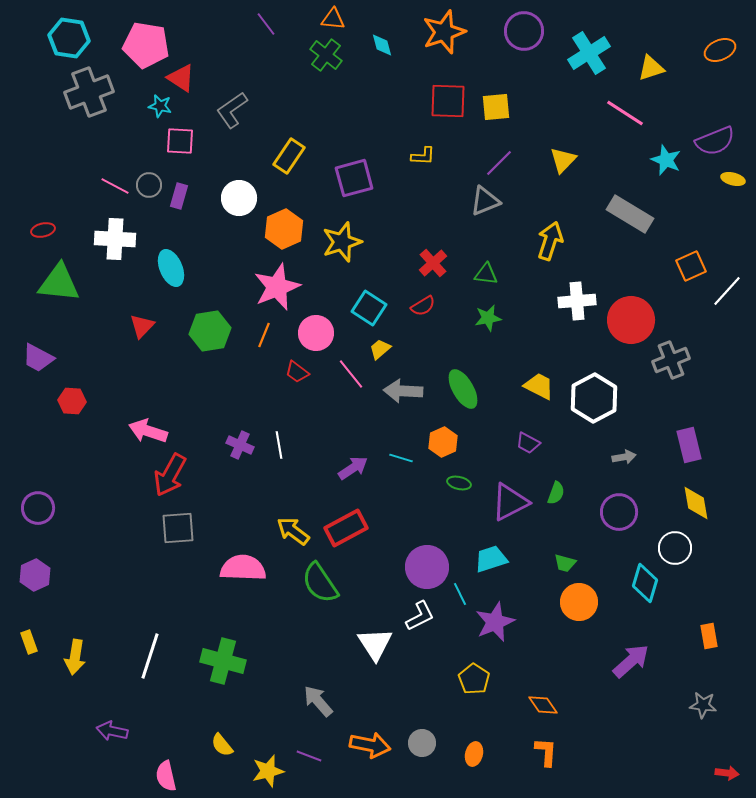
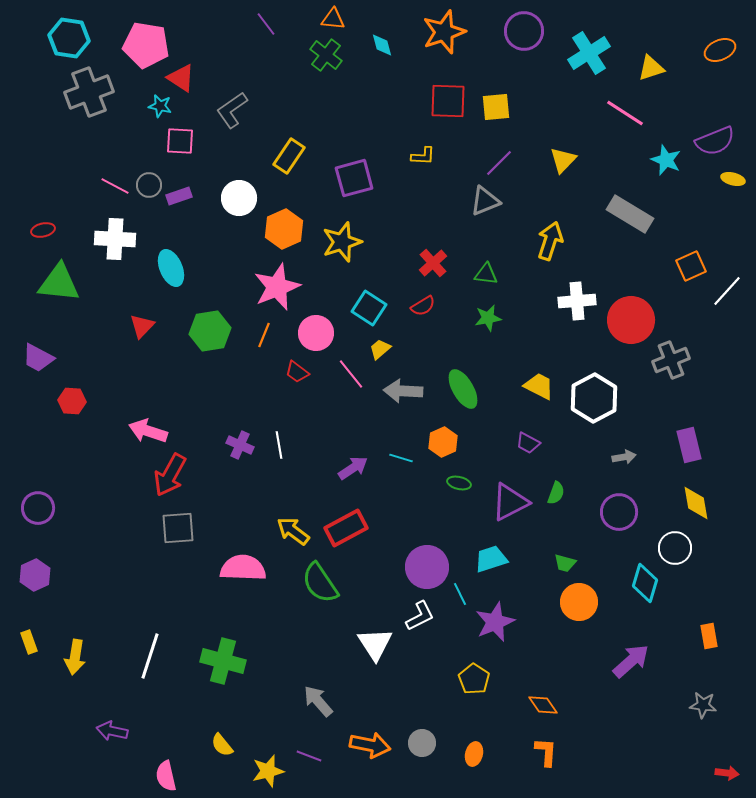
purple rectangle at (179, 196): rotated 55 degrees clockwise
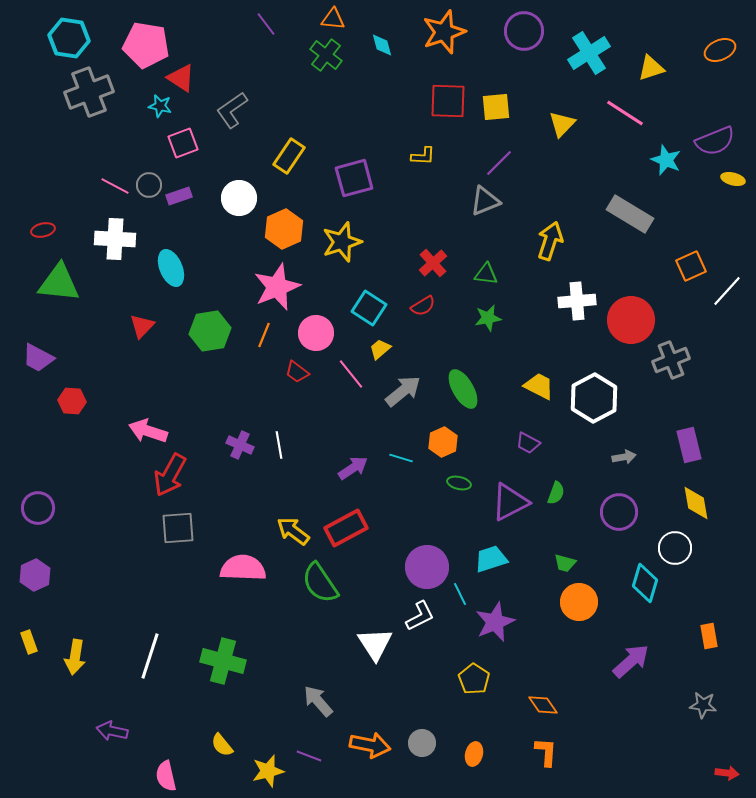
pink square at (180, 141): moved 3 px right, 2 px down; rotated 24 degrees counterclockwise
yellow triangle at (563, 160): moved 1 px left, 36 px up
gray arrow at (403, 391): rotated 138 degrees clockwise
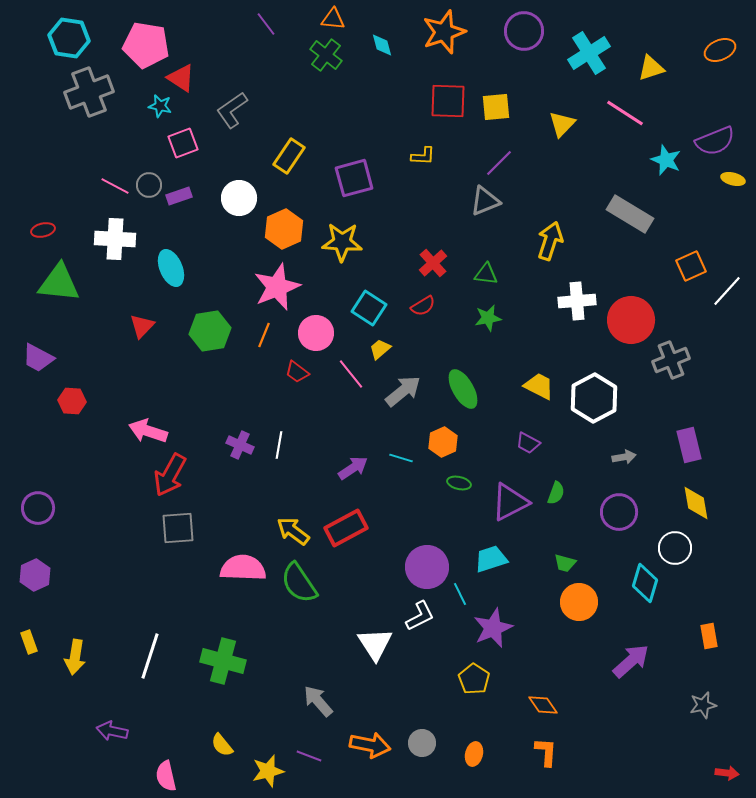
yellow star at (342, 242): rotated 21 degrees clockwise
white line at (279, 445): rotated 20 degrees clockwise
green semicircle at (320, 583): moved 21 px left
purple star at (495, 622): moved 2 px left, 6 px down
gray star at (703, 705): rotated 20 degrees counterclockwise
